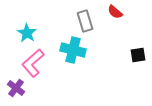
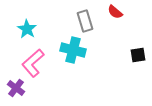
cyan star: moved 4 px up
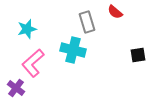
gray rectangle: moved 2 px right, 1 px down
cyan star: rotated 24 degrees clockwise
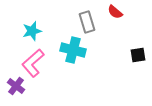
cyan star: moved 5 px right, 2 px down
purple cross: moved 2 px up
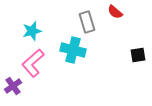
purple cross: moved 3 px left; rotated 18 degrees clockwise
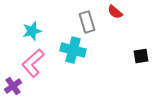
black square: moved 3 px right, 1 px down
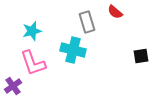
pink L-shape: rotated 68 degrees counterclockwise
